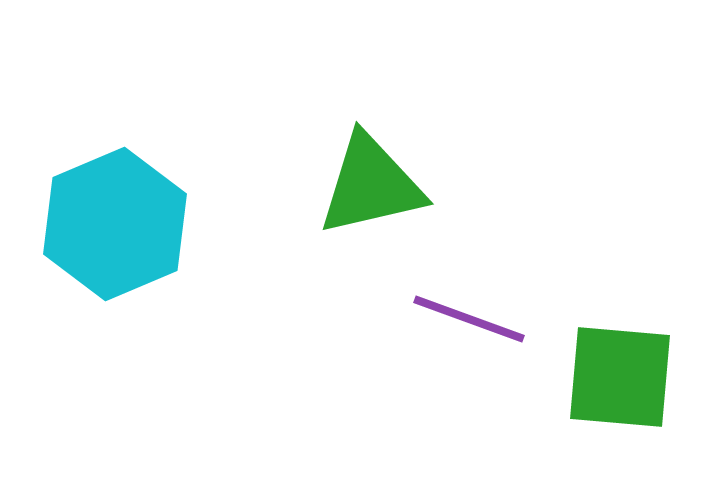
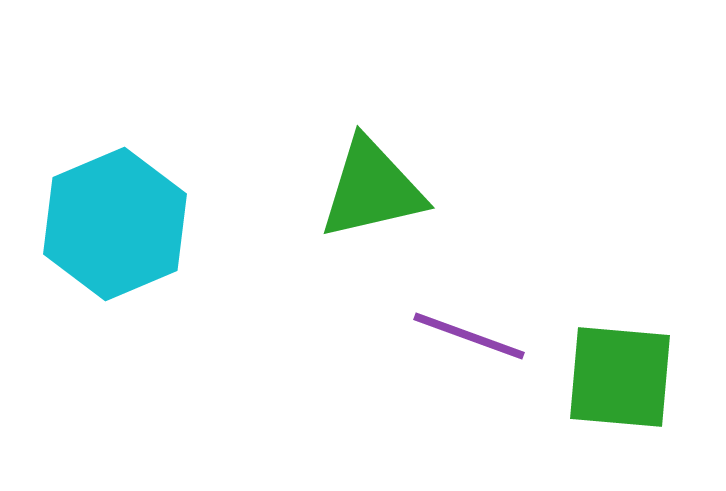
green triangle: moved 1 px right, 4 px down
purple line: moved 17 px down
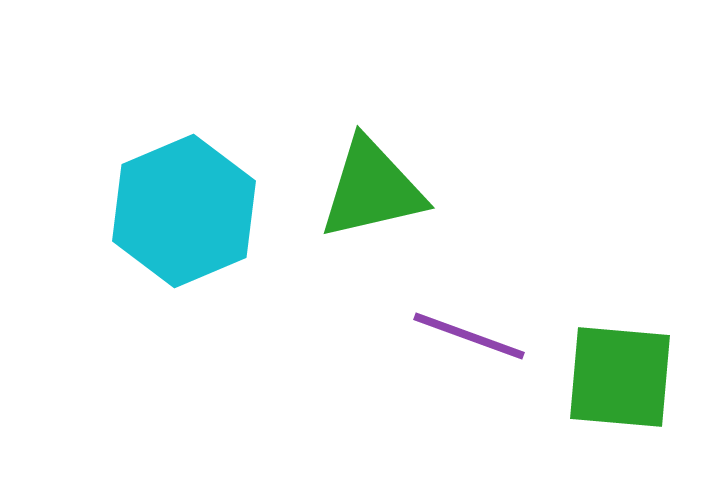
cyan hexagon: moved 69 px right, 13 px up
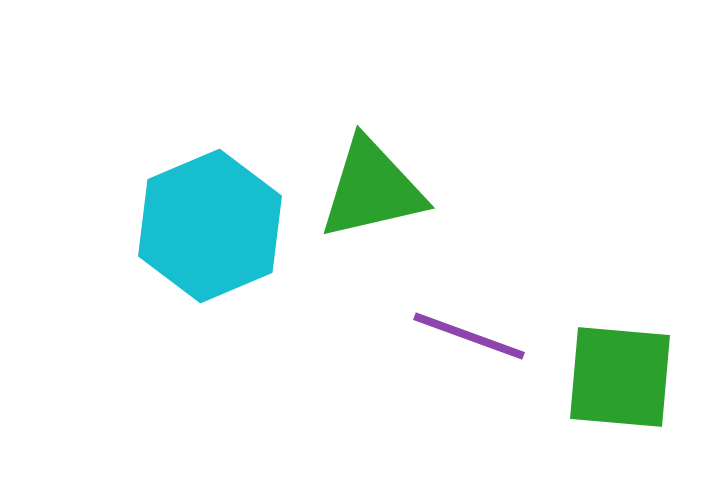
cyan hexagon: moved 26 px right, 15 px down
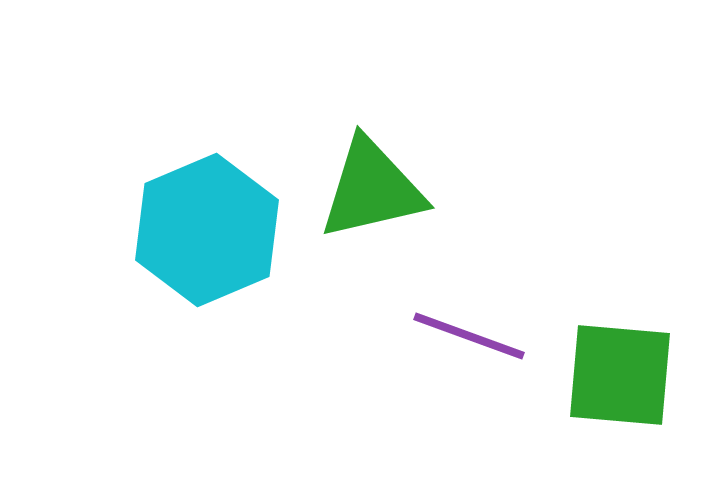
cyan hexagon: moved 3 px left, 4 px down
green square: moved 2 px up
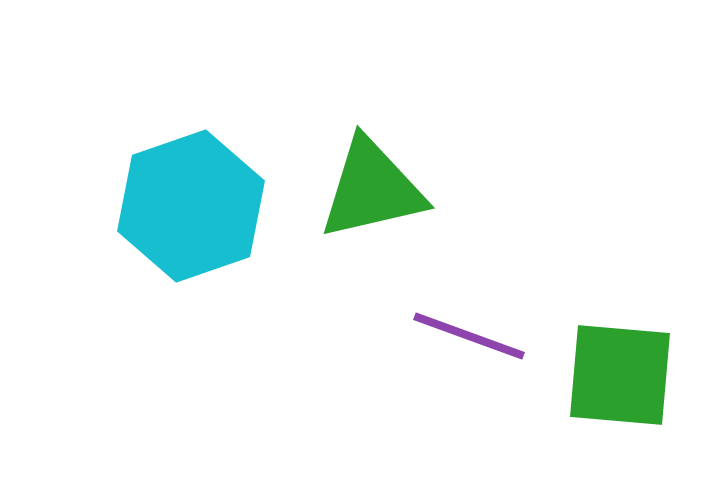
cyan hexagon: moved 16 px left, 24 px up; rotated 4 degrees clockwise
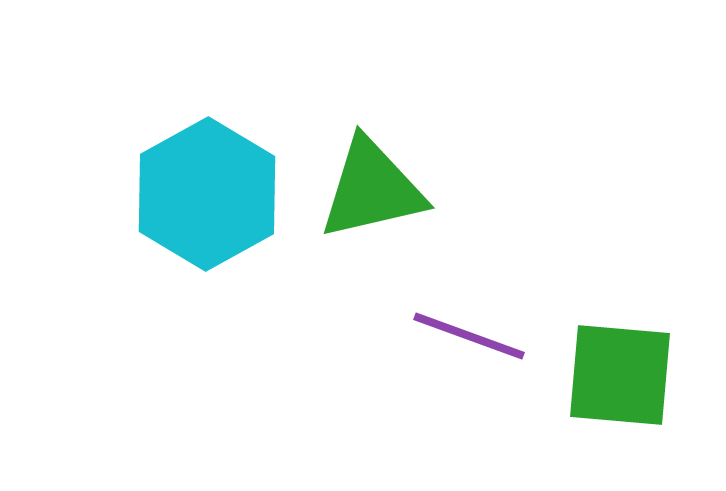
cyan hexagon: moved 16 px right, 12 px up; rotated 10 degrees counterclockwise
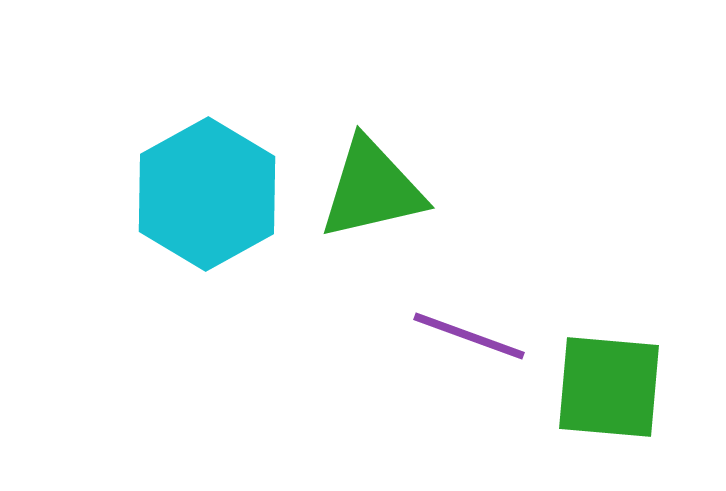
green square: moved 11 px left, 12 px down
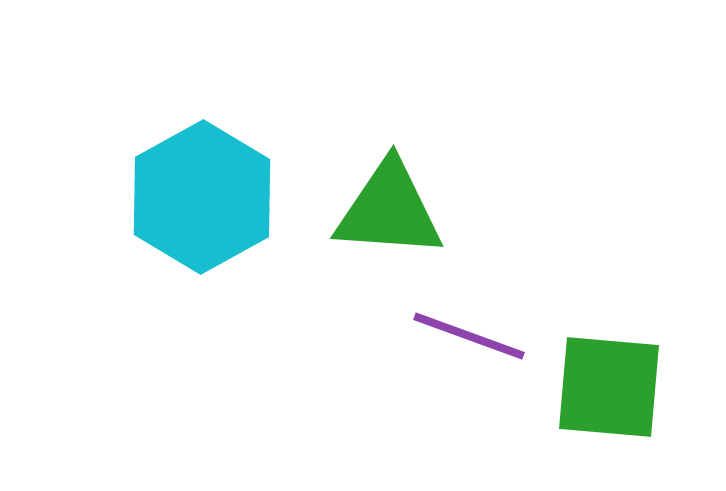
green triangle: moved 17 px right, 21 px down; rotated 17 degrees clockwise
cyan hexagon: moved 5 px left, 3 px down
